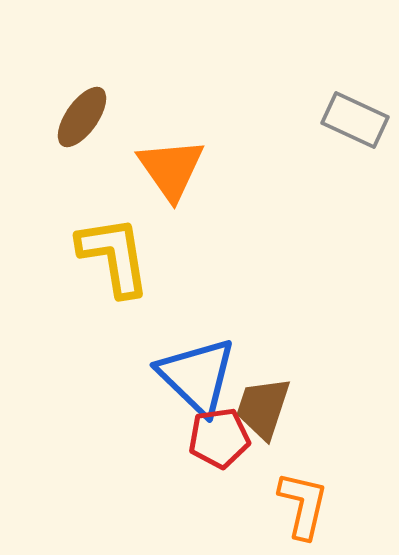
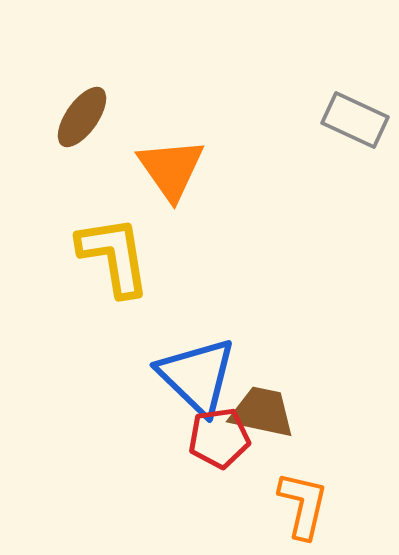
brown trapezoid: moved 1 px left, 4 px down; rotated 84 degrees clockwise
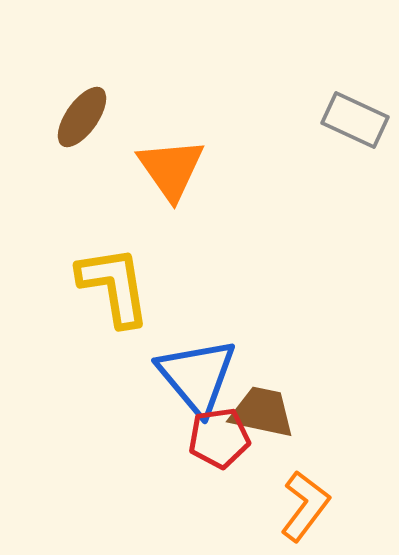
yellow L-shape: moved 30 px down
blue triangle: rotated 6 degrees clockwise
orange L-shape: moved 2 px right, 1 px down; rotated 24 degrees clockwise
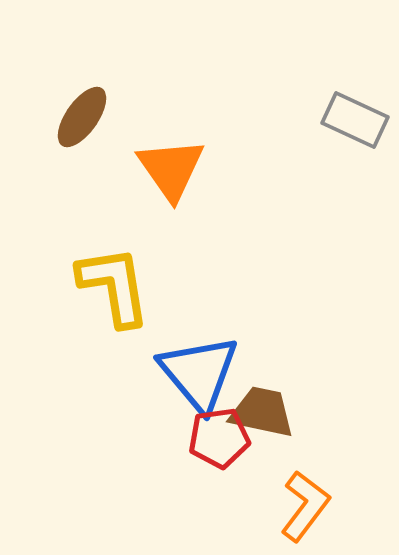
blue triangle: moved 2 px right, 3 px up
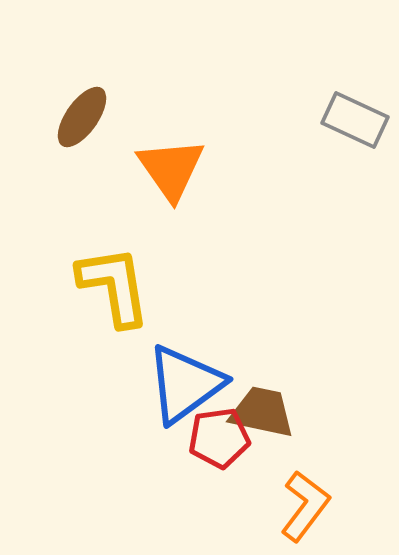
blue triangle: moved 14 px left, 11 px down; rotated 34 degrees clockwise
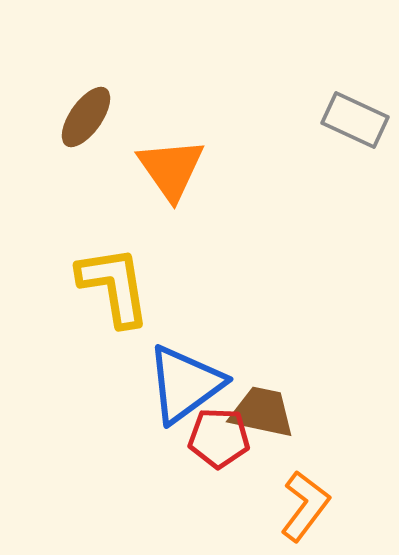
brown ellipse: moved 4 px right
red pentagon: rotated 10 degrees clockwise
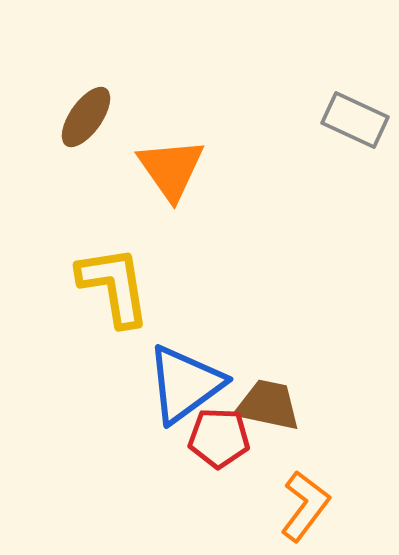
brown trapezoid: moved 6 px right, 7 px up
